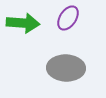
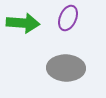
purple ellipse: rotated 10 degrees counterclockwise
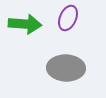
green arrow: moved 2 px right, 1 px down
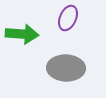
green arrow: moved 3 px left, 10 px down
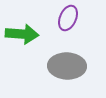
gray ellipse: moved 1 px right, 2 px up
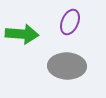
purple ellipse: moved 2 px right, 4 px down
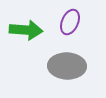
green arrow: moved 4 px right, 4 px up
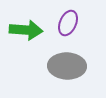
purple ellipse: moved 2 px left, 1 px down
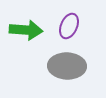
purple ellipse: moved 1 px right, 3 px down
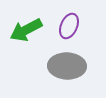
green arrow: rotated 148 degrees clockwise
